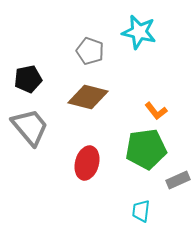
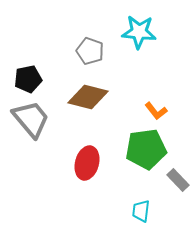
cyan star: rotated 8 degrees counterclockwise
gray trapezoid: moved 1 px right, 8 px up
gray rectangle: rotated 70 degrees clockwise
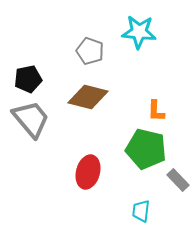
orange L-shape: rotated 40 degrees clockwise
green pentagon: rotated 21 degrees clockwise
red ellipse: moved 1 px right, 9 px down
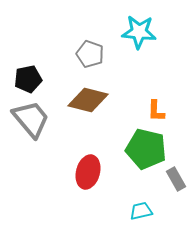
gray pentagon: moved 3 px down
brown diamond: moved 3 px down
gray rectangle: moved 2 px left, 1 px up; rotated 15 degrees clockwise
cyan trapezoid: rotated 70 degrees clockwise
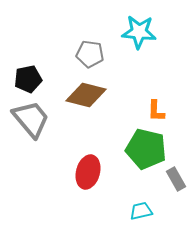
gray pentagon: rotated 12 degrees counterclockwise
brown diamond: moved 2 px left, 5 px up
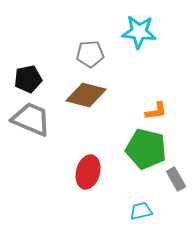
gray pentagon: rotated 12 degrees counterclockwise
orange L-shape: rotated 100 degrees counterclockwise
gray trapezoid: rotated 27 degrees counterclockwise
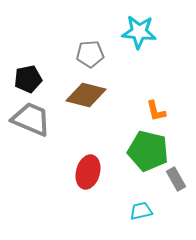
orange L-shape: rotated 85 degrees clockwise
green pentagon: moved 2 px right, 2 px down
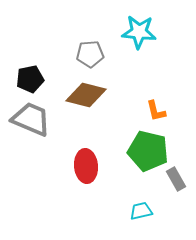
black pentagon: moved 2 px right
red ellipse: moved 2 px left, 6 px up; rotated 20 degrees counterclockwise
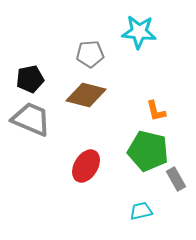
red ellipse: rotated 36 degrees clockwise
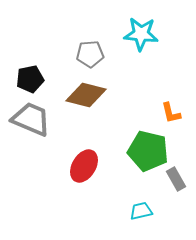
cyan star: moved 2 px right, 2 px down
orange L-shape: moved 15 px right, 2 px down
red ellipse: moved 2 px left
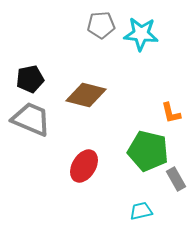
gray pentagon: moved 11 px right, 29 px up
